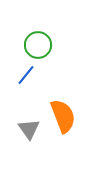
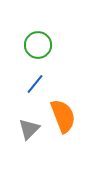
blue line: moved 9 px right, 9 px down
gray triangle: rotated 20 degrees clockwise
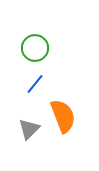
green circle: moved 3 px left, 3 px down
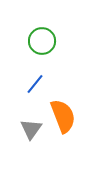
green circle: moved 7 px right, 7 px up
gray triangle: moved 2 px right; rotated 10 degrees counterclockwise
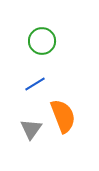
blue line: rotated 20 degrees clockwise
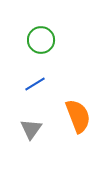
green circle: moved 1 px left, 1 px up
orange semicircle: moved 15 px right
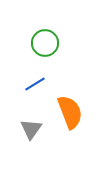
green circle: moved 4 px right, 3 px down
orange semicircle: moved 8 px left, 4 px up
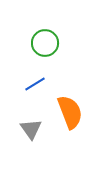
gray triangle: rotated 10 degrees counterclockwise
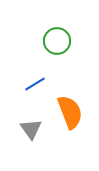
green circle: moved 12 px right, 2 px up
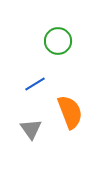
green circle: moved 1 px right
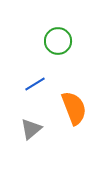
orange semicircle: moved 4 px right, 4 px up
gray triangle: rotated 25 degrees clockwise
